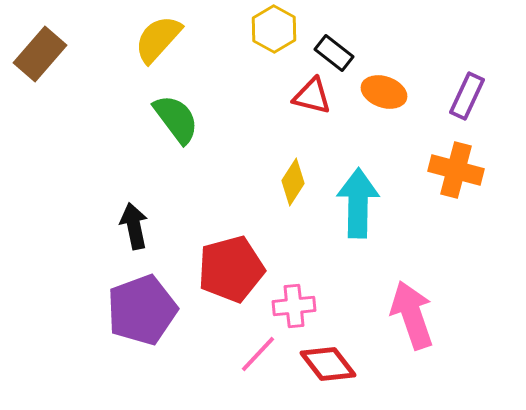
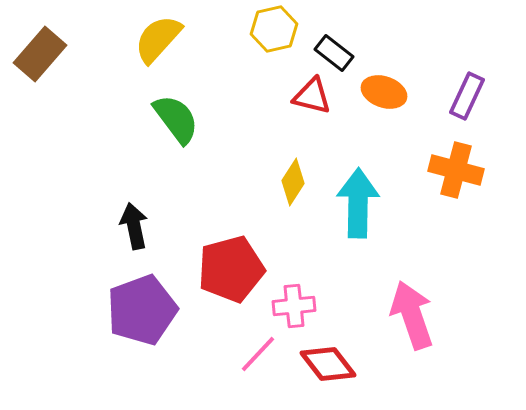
yellow hexagon: rotated 18 degrees clockwise
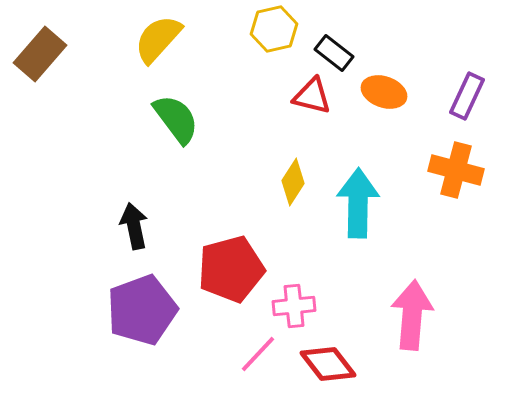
pink arrow: rotated 24 degrees clockwise
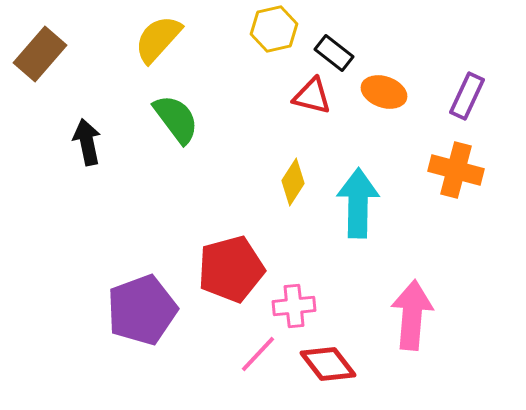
black arrow: moved 47 px left, 84 px up
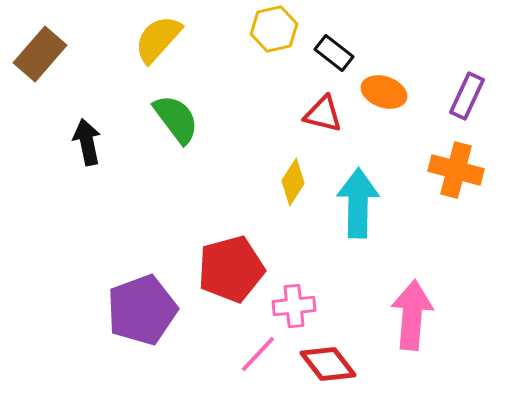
red triangle: moved 11 px right, 18 px down
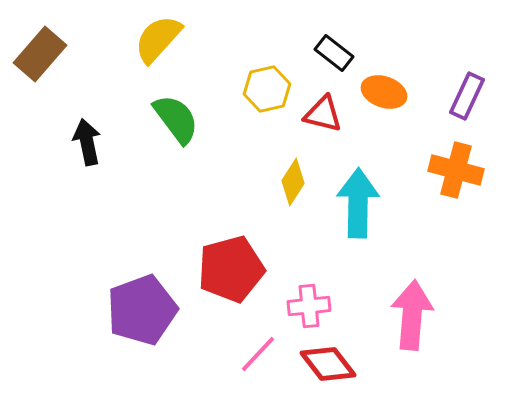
yellow hexagon: moved 7 px left, 60 px down
pink cross: moved 15 px right
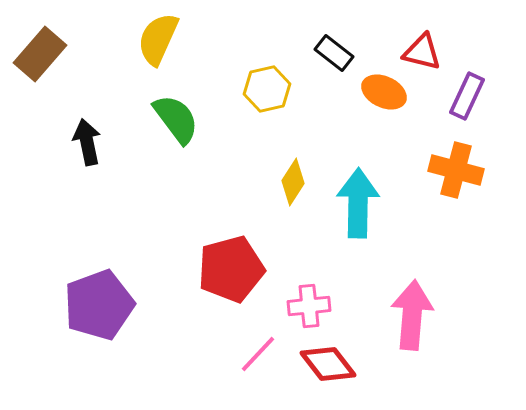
yellow semicircle: rotated 18 degrees counterclockwise
orange ellipse: rotated 6 degrees clockwise
red triangle: moved 99 px right, 62 px up
purple pentagon: moved 43 px left, 5 px up
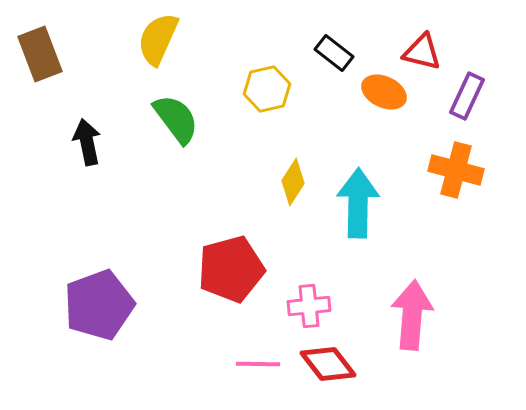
brown rectangle: rotated 62 degrees counterclockwise
pink line: moved 10 px down; rotated 48 degrees clockwise
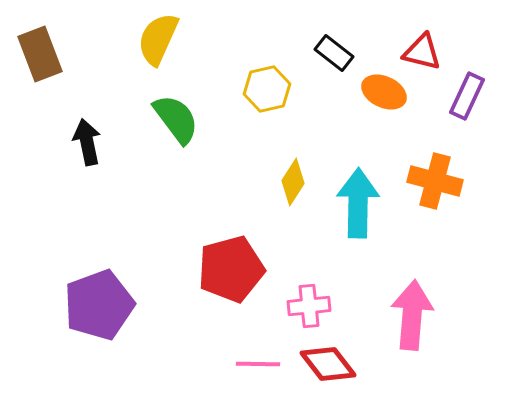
orange cross: moved 21 px left, 11 px down
